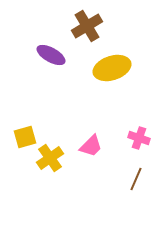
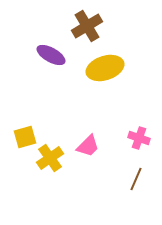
yellow ellipse: moved 7 px left
pink trapezoid: moved 3 px left
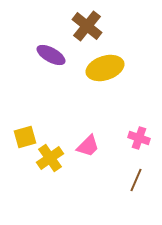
brown cross: rotated 20 degrees counterclockwise
brown line: moved 1 px down
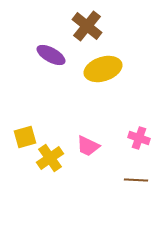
yellow ellipse: moved 2 px left, 1 px down
pink trapezoid: rotated 70 degrees clockwise
brown line: rotated 70 degrees clockwise
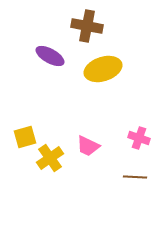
brown cross: rotated 28 degrees counterclockwise
purple ellipse: moved 1 px left, 1 px down
brown line: moved 1 px left, 3 px up
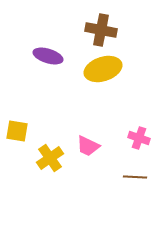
brown cross: moved 14 px right, 4 px down
purple ellipse: moved 2 px left; rotated 12 degrees counterclockwise
yellow square: moved 8 px left, 6 px up; rotated 25 degrees clockwise
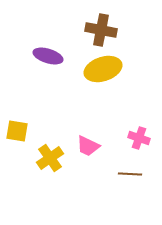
brown line: moved 5 px left, 3 px up
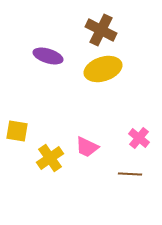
brown cross: rotated 16 degrees clockwise
pink cross: rotated 20 degrees clockwise
pink trapezoid: moved 1 px left, 1 px down
